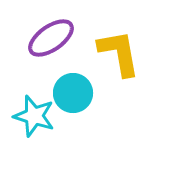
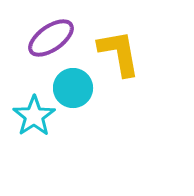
cyan circle: moved 5 px up
cyan star: rotated 21 degrees clockwise
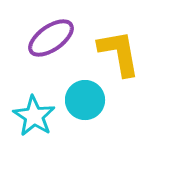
cyan circle: moved 12 px right, 12 px down
cyan star: rotated 6 degrees counterclockwise
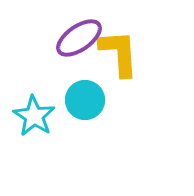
purple ellipse: moved 28 px right
yellow L-shape: rotated 6 degrees clockwise
